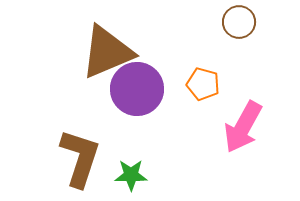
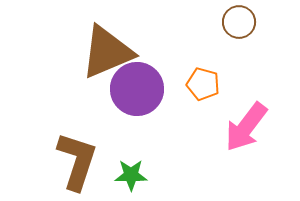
pink arrow: moved 3 px right; rotated 8 degrees clockwise
brown L-shape: moved 3 px left, 3 px down
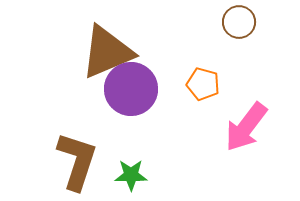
purple circle: moved 6 px left
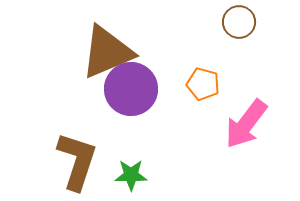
pink arrow: moved 3 px up
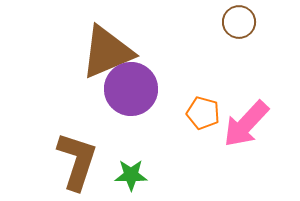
orange pentagon: moved 29 px down
pink arrow: rotated 6 degrees clockwise
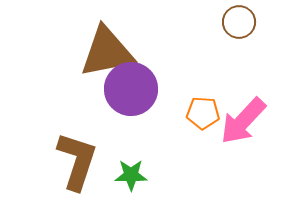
brown triangle: rotated 12 degrees clockwise
orange pentagon: rotated 12 degrees counterclockwise
pink arrow: moved 3 px left, 3 px up
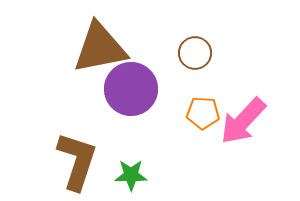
brown circle: moved 44 px left, 31 px down
brown triangle: moved 7 px left, 4 px up
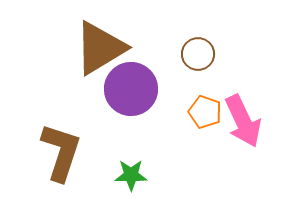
brown triangle: rotated 20 degrees counterclockwise
brown circle: moved 3 px right, 1 px down
orange pentagon: moved 2 px right, 1 px up; rotated 16 degrees clockwise
pink arrow: rotated 68 degrees counterclockwise
brown L-shape: moved 16 px left, 9 px up
